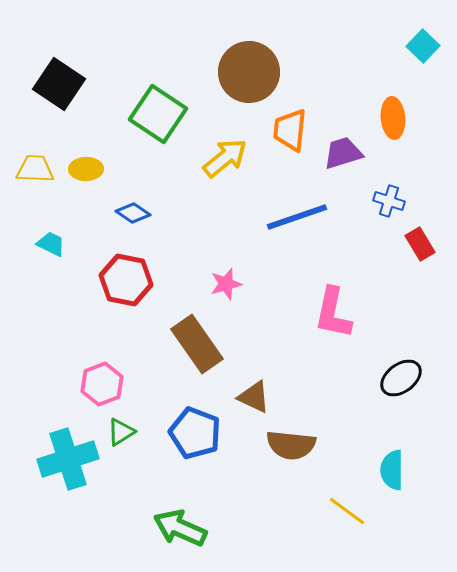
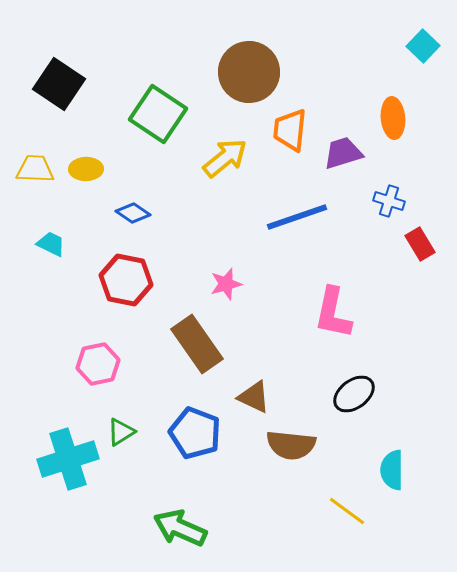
black ellipse: moved 47 px left, 16 px down
pink hexagon: moved 4 px left, 20 px up; rotated 9 degrees clockwise
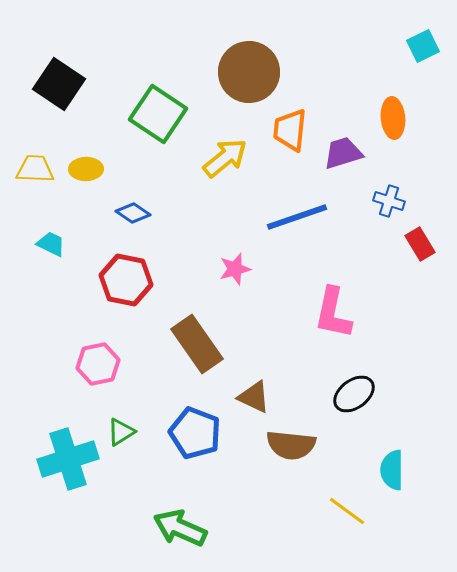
cyan square: rotated 20 degrees clockwise
pink star: moved 9 px right, 15 px up
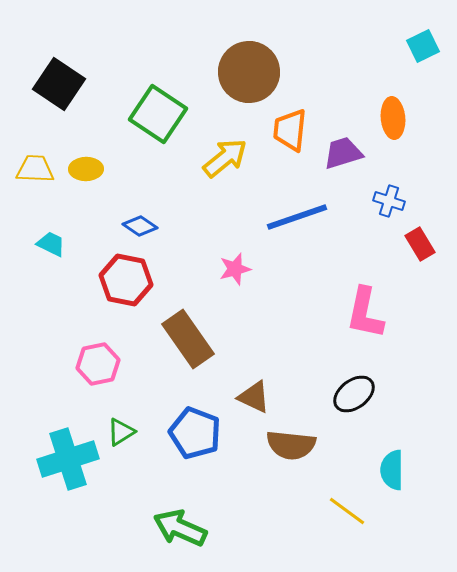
blue diamond: moved 7 px right, 13 px down
pink L-shape: moved 32 px right
brown rectangle: moved 9 px left, 5 px up
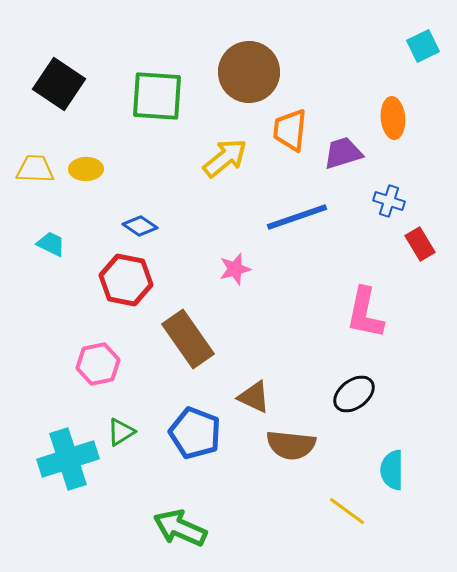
green square: moved 1 px left, 18 px up; rotated 30 degrees counterclockwise
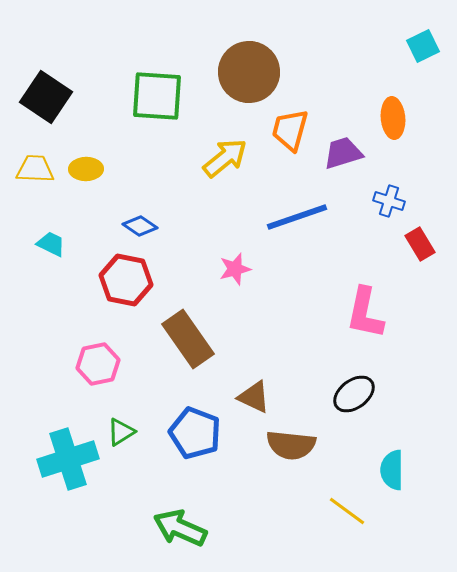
black square: moved 13 px left, 13 px down
orange trapezoid: rotated 9 degrees clockwise
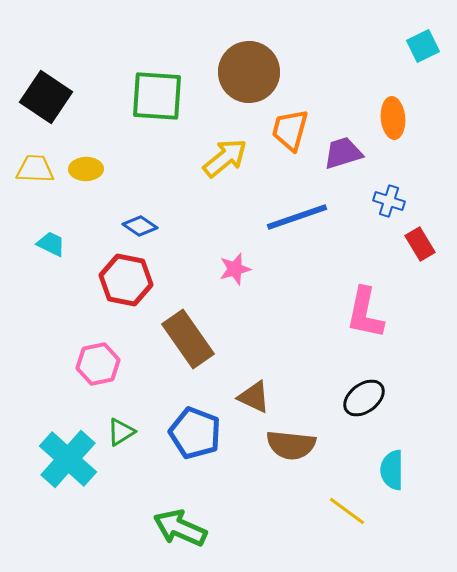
black ellipse: moved 10 px right, 4 px down
cyan cross: rotated 30 degrees counterclockwise
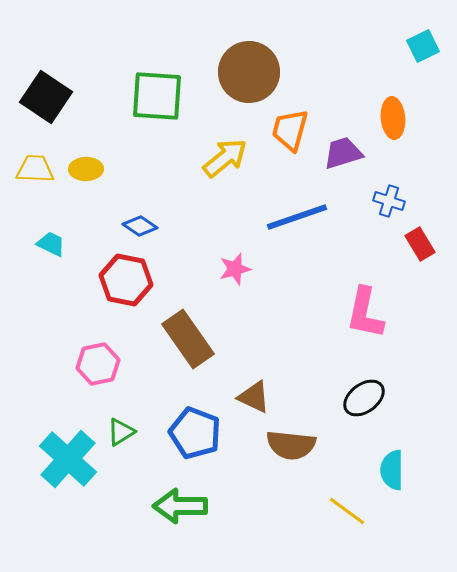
green arrow: moved 22 px up; rotated 24 degrees counterclockwise
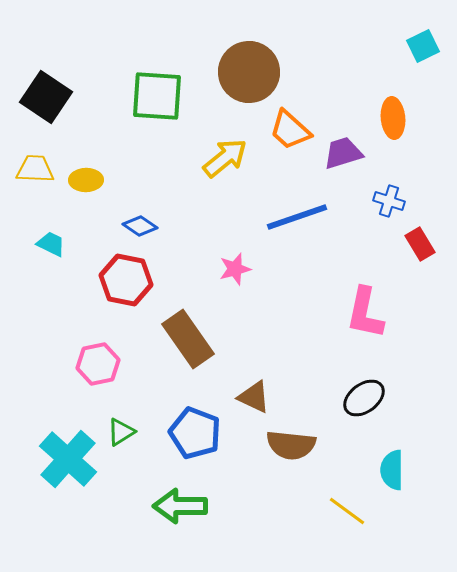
orange trapezoid: rotated 63 degrees counterclockwise
yellow ellipse: moved 11 px down
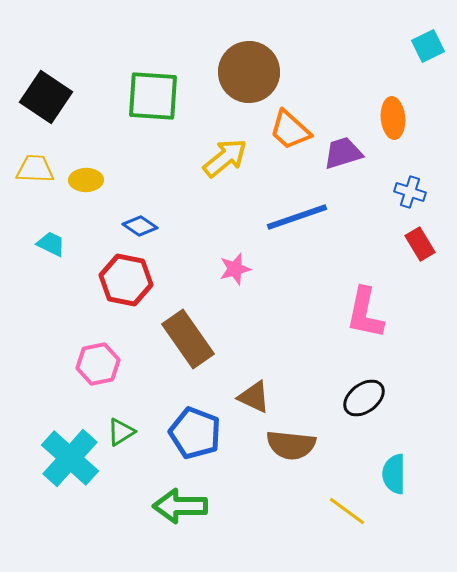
cyan square: moved 5 px right
green square: moved 4 px left
blue cross: moved 21 px right, 9 px up
cyan cross: moved 2 px right, 1 px up
cyan semicircle: moved 2 px right, 4 px down
